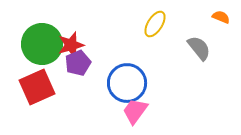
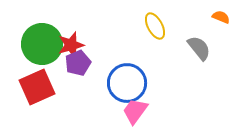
yellow ellipse: moved 2 px down; rotated 60 degrees counterclockwise
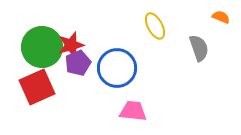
green circle: moved 3 px down
gray semicircle: rotated 20 degrees clockwise
blue circle: moved 10 px left, 15 px up
pink trapezoid: moved 2 px left; rotated 60 degrees clockwise
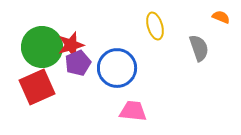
yellow ellipse: rotated 12 degrees clockwise
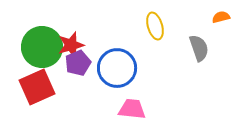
orange semicircle: rotated 36 degrees counterclockwise
pink trapezoid: moved 1 px left, 2 px up
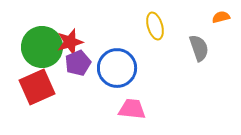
red star: moved 1 px left, 3 px up
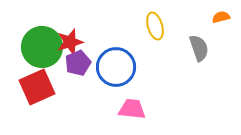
blue circle: moved 1 px left, 1 px up
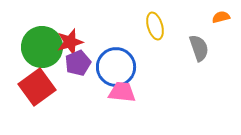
red square: rotated 12 degrees counterclockwise
pink trapezoid: moved 10 px left, 17 px up
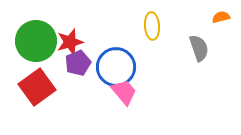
yellow ellipse: moved 3 px left; rotated 12 degrees clockwise
green circle: moved 6 px left, 6 px up
pink trapezoid: moved 2 px right; rotated 44 degrees clockwise
